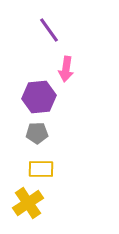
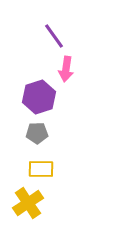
purple line: moved 5 px right, 6 px down
purple hexagon: rotated 12 degrees counterclockwise
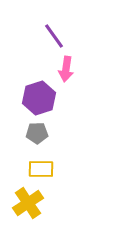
purple hexagon: moved 1 px down
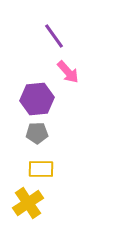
pink arrow: moved 2 px right, 3 px down; rotated 50 degrees counterclockwise
purple hexagon: moved 2 px left, 1 px down; rotated 12 degrees clockwise
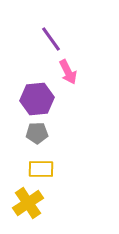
purple line: moved 3 px left, 3 px down
pink arrow: rotated 15 degrees clockwise
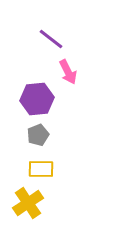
purple line: rotated 16 degrees counterclockwise
gray pentagon: moved 1 px right, 2 px down; rotated 20 degrees counterclockwise
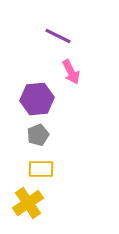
purple line: moved 7 px right, 3 px up; rotated 12 degrees counterclockwise
pink arrow: moved 3 px right
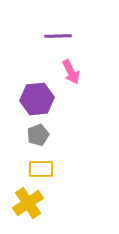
purple line: rotated 28 degrees counterclockwise
